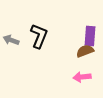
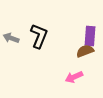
gray arrow: moved 2 px up
pink arrow: moved 8 px left; rotated 18 degrees counterclockwise
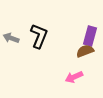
purple rectangle: rotated 12 degrees clockwise
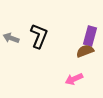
pink arrow: moved 2 px down
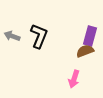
gray arrow: moved 1 px right, 2 px up
pink arrow: rotated 48 degrees counterclockwise
